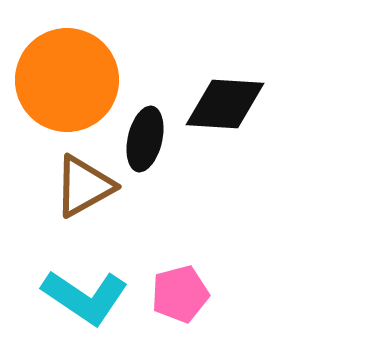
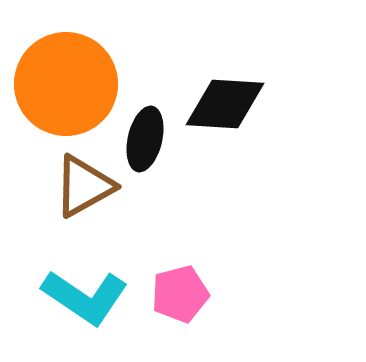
orange circle: moved 1 px left, 4 px down
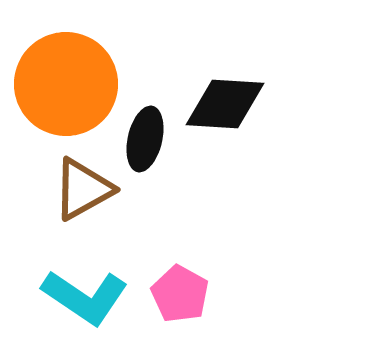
brown triangle: moved 1 px left, 3 px down
pink pentagon: rotated 28 degrees counterclockwise
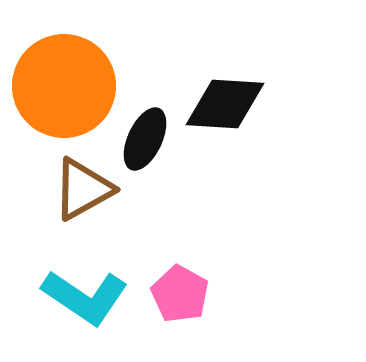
orange circle: moved 2 px left, 2 px down
black ellipse: rotated 12 degrees clockwise
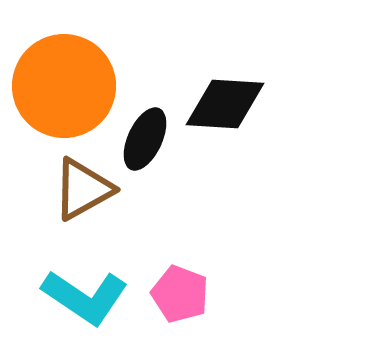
pink pentagon: rotated 8 degrees counterclockwise
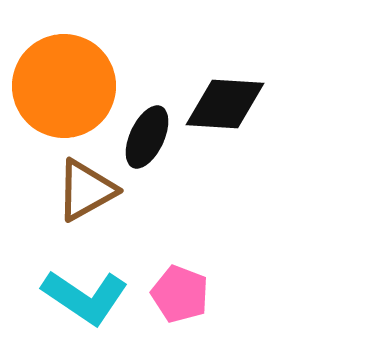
black ellipse: moved 2 px right, 2 px up
brown triangle: moved 3 px right, 1 px down
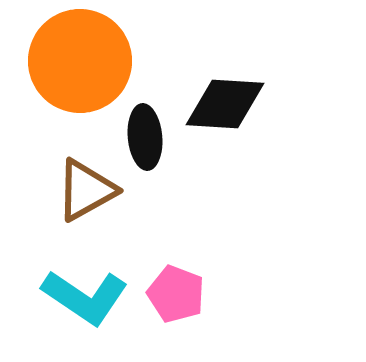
orange circle: moved 16 px right, 25 px up
black ellipse: moved 2 px left; rotated 30 degrees counterclockwise
pink pentagon: moved 4 px left
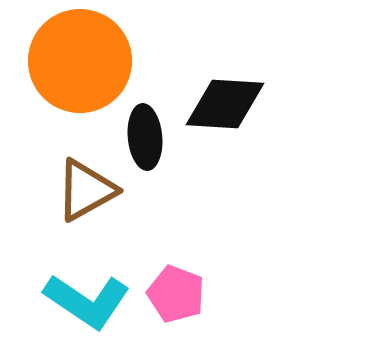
cyan L-shape: moved 2 px right, 4 px down
